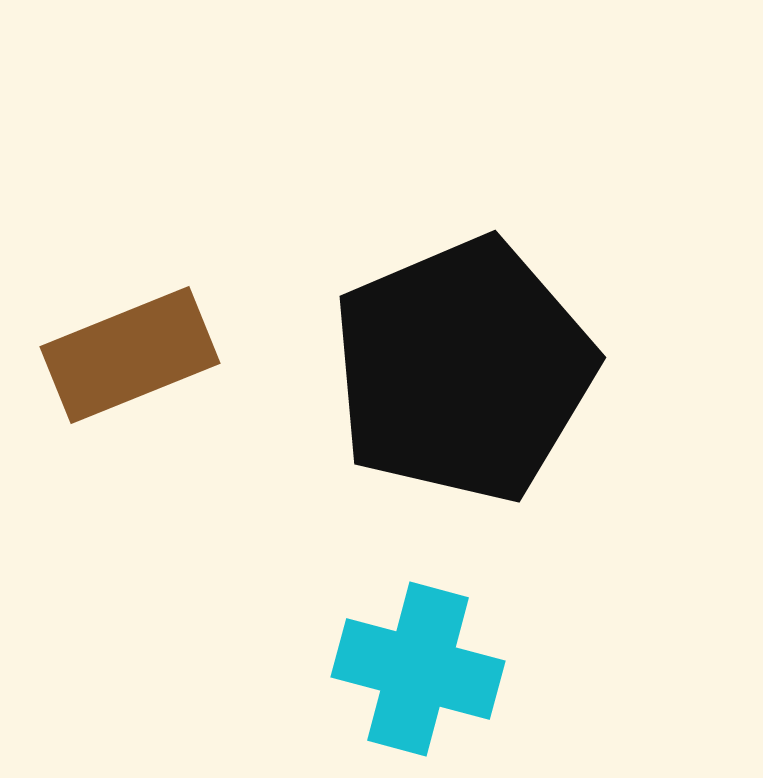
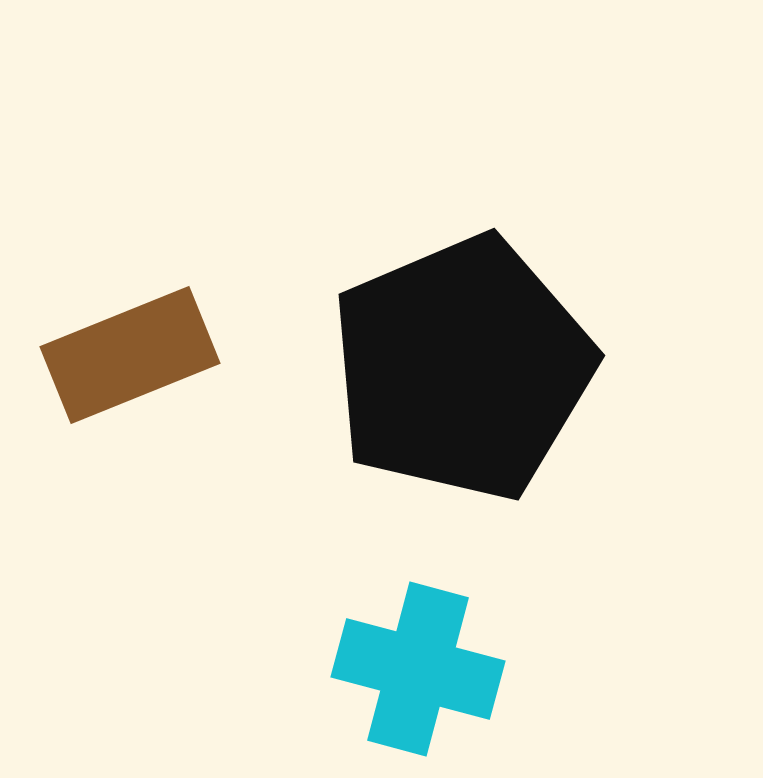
black pentagon: moved 1 px left, 2 px up
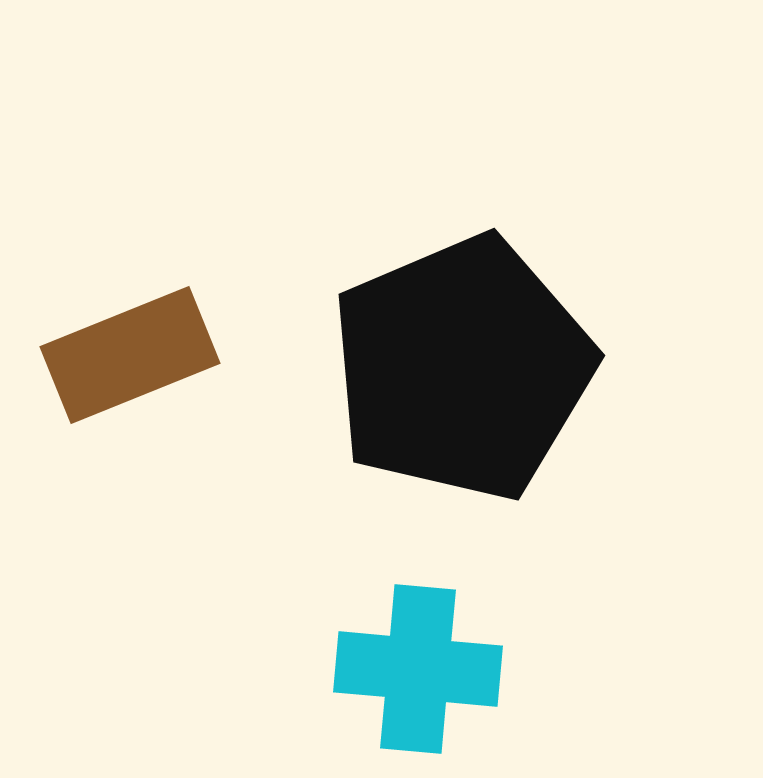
cyan cross: rotated 10 degrees counterclockwise
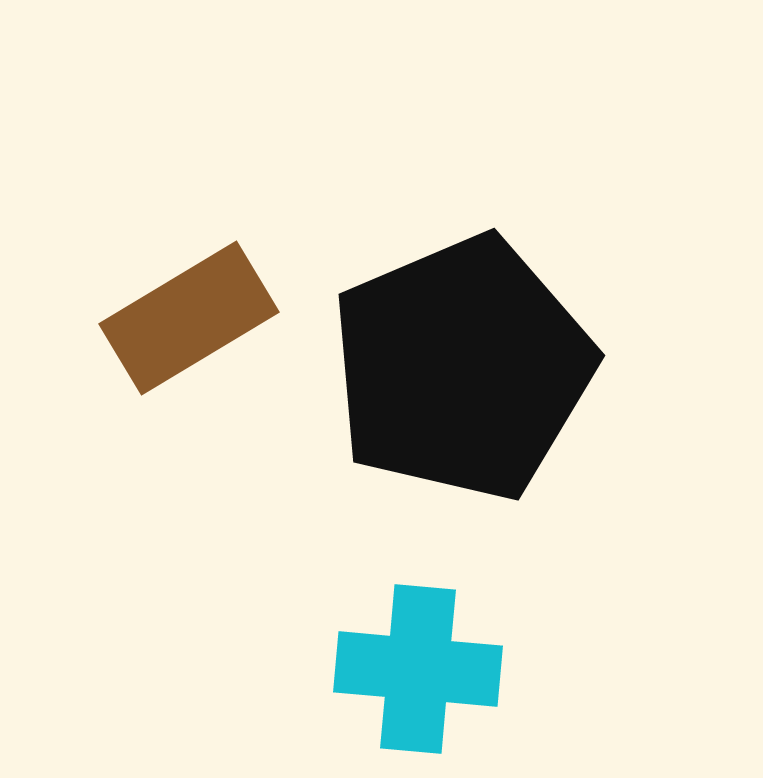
brown rectangle: moved 59 px right, 37 px up; rotated 9 degrees counterclockwise
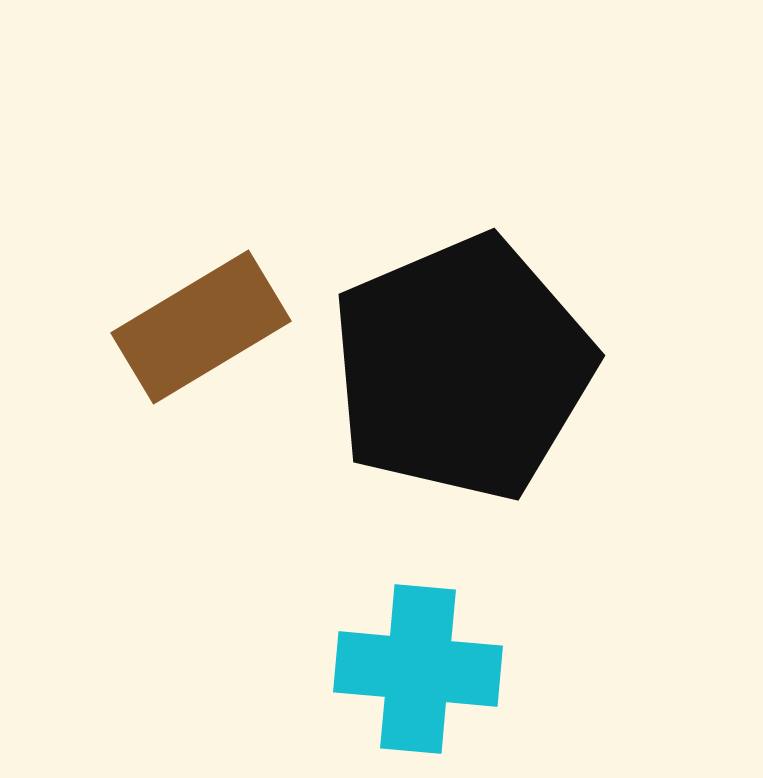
brown rectangle: moved 12 px right, 9 px down
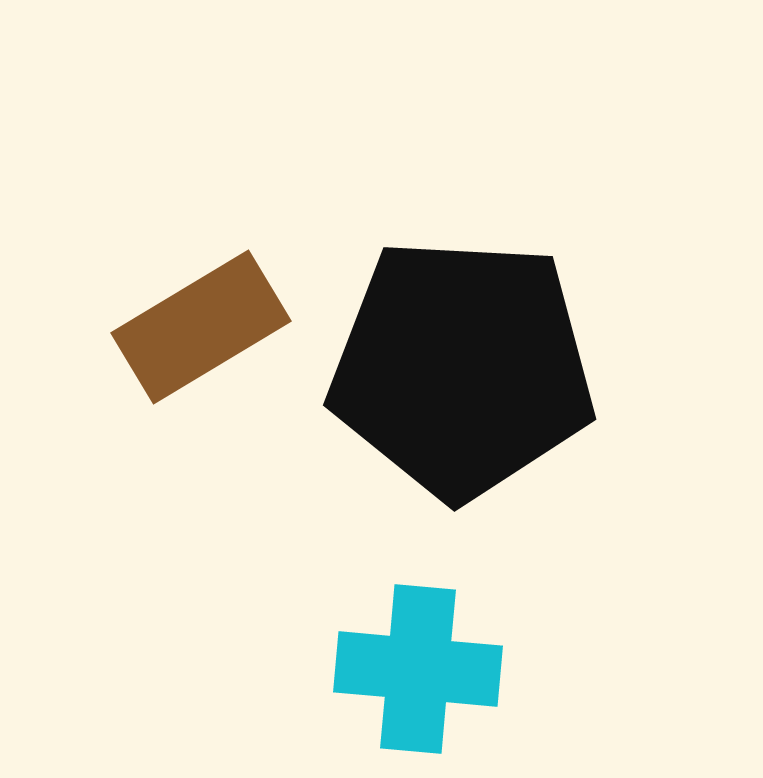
black pentagon: rotated 26 degrees clockwise
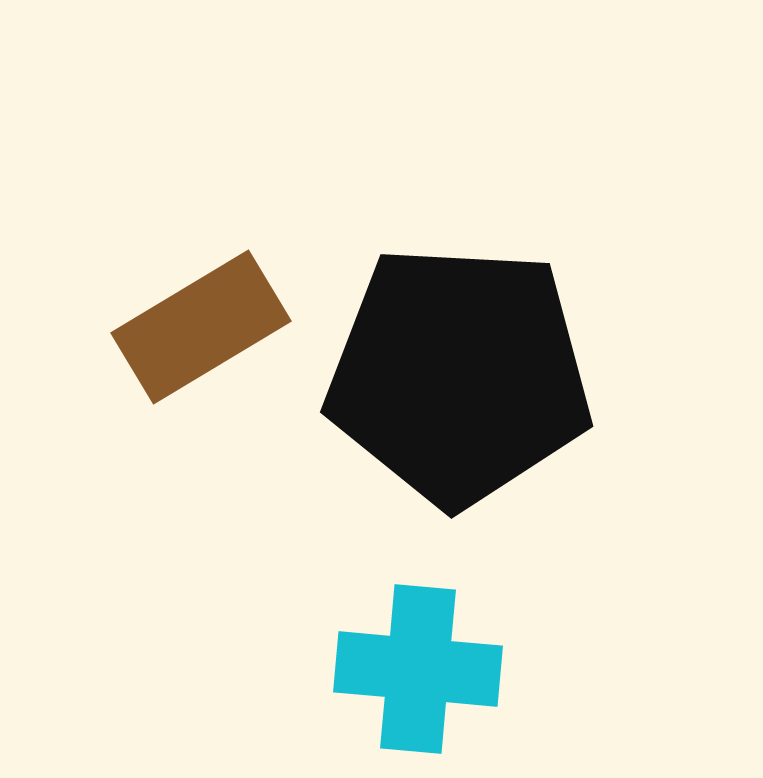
black pentagon: moved 3 px left, 7 px down
